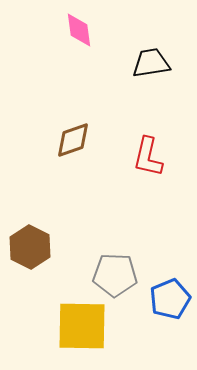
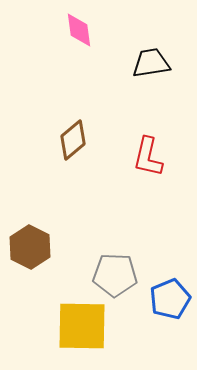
brown diamond: rotated 21 degrees counterclockwise
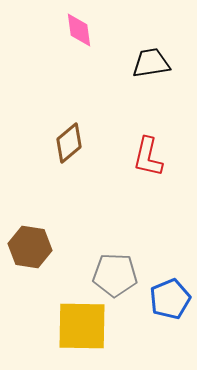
brown diamond: moved 4 px left, 3 px down
brown hexagon: rotated 18 degrees counterclockwise
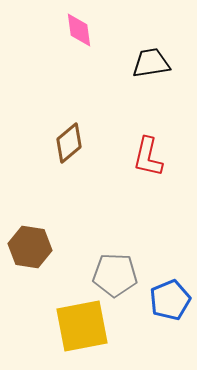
blue pentagon: moved 1 px down
yellow square: rotated 12 degrees counterclockwise
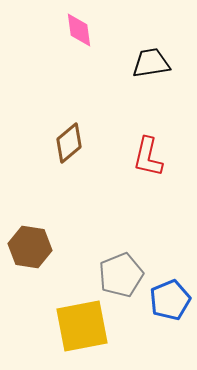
gray pentagon: moved 6 px right; rotated 24 degrees counterclockwise
